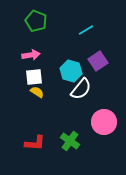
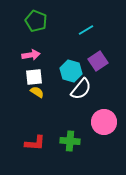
green cross: rotated 30 degrees counterclockwise
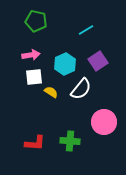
green pentagon: rotated 10 degrees counterclockwise
cyan hexagon: moved 6 px left, 7 px up; rotated 20 degrees clockwise
yellow semicircle: moved 14 px right
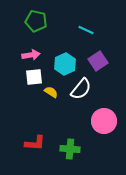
cyan line: rotated 56 degrees clockwise
pink circle: moved 1 px up
green cross: moved 8 px down
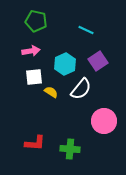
pink arrow: moved 4 px up
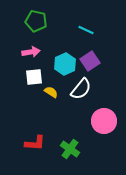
pink arrow: moved 1 px down
purple square: moved 8 px left
green cross: rotated 30 degrees clockwise
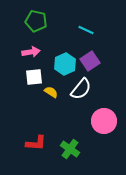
red L-shape: moved 1 px right
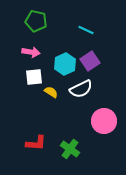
pink arrow: rotated 18 degrees clockwise
white semicircle: rotated 25 degrees clockwise
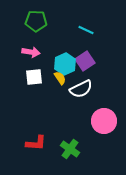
green pentagon: rotated 10 degrees counterclockwise
purple square: moved 5 px left
yellow semicircle: moved 9 px right, 14 px up; rotated 24 degrees clockwise
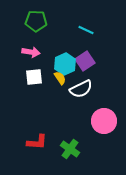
red L-shape: moved 1 px right, 1 px up
